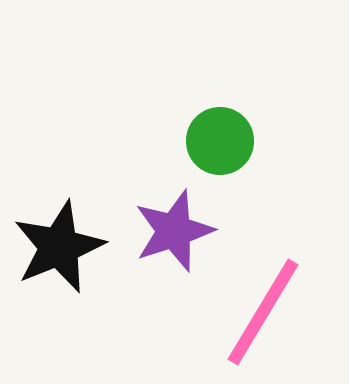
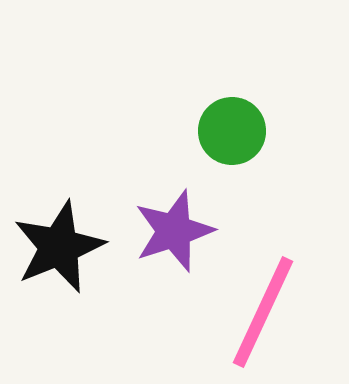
green circle: moved 12 px right, 10 px up
pink line: rotated 6 degrees counterclockwise
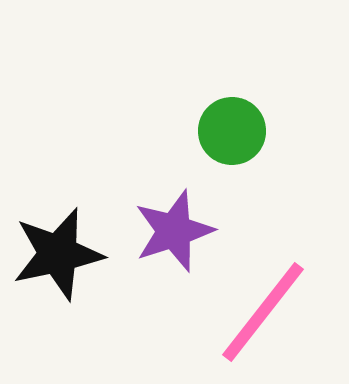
black star: moved 1 px left, 7 px down; rotated 10 degrees clockwise
pink line: rotated 13 degrees clockwise
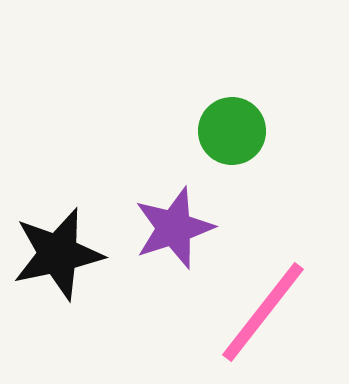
purple star: moved 3 px up
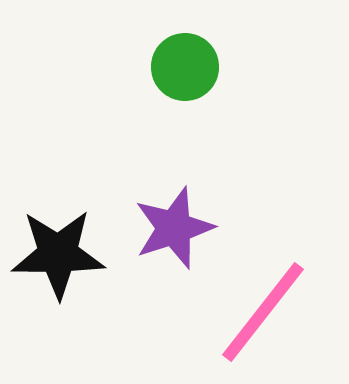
green circle: moved 47 px left, 64 px up
black star: rotated 12 degrees clockwise
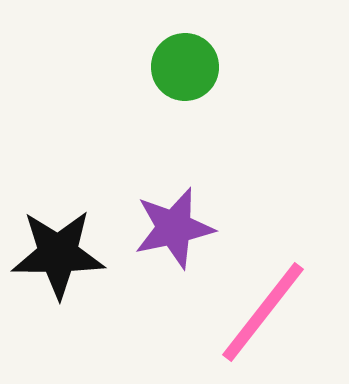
purple star: rotated 6 degrees clockwise
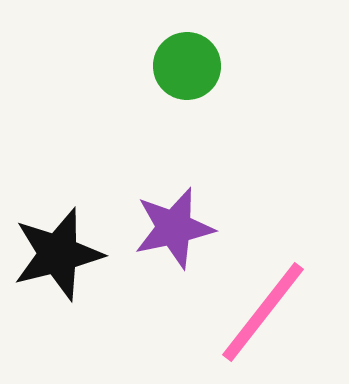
green circle: moved 2 px right, 1 px up
black star: rotated 14 degrees counterclockwise
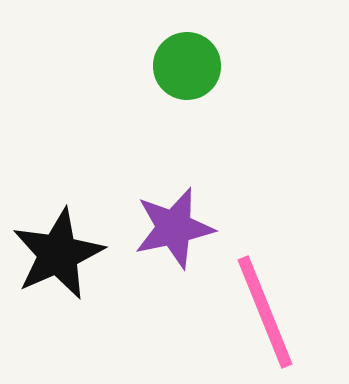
black star: rotated 10 degrees counterclockwise
pink line: moved 2 px right; rotated 60 degrees counterclockwise
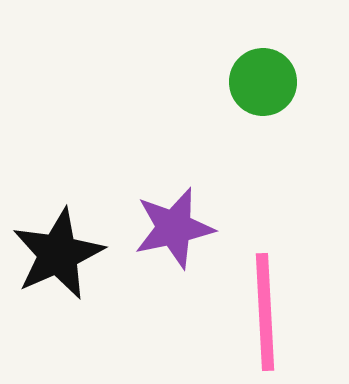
green circle: moved 76 px right, 16 px down
pink line: rotated 19 degrees clockwise
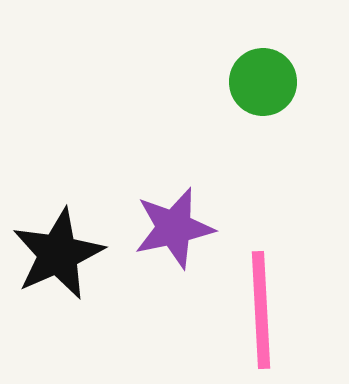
pink line: moved 4 px left, 2 px up
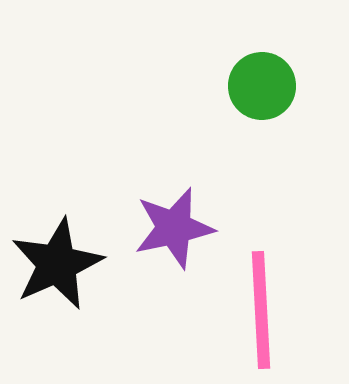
green circle: moved 1 px left, 4 px down
black star: moved 1 px left, 10 px down
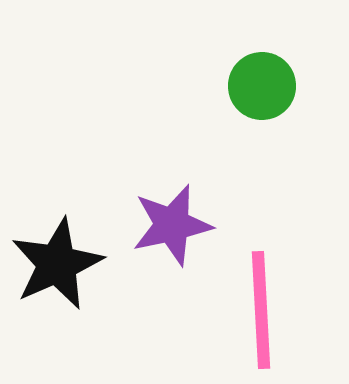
purple star: moved 2 px left, 3 px up
